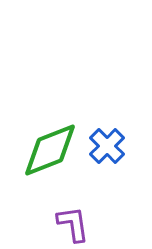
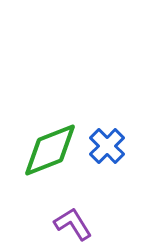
purple L-shape: rotated 24 degrees counterclockwise
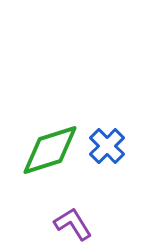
green diamond: rotated 4 degrees clockwise
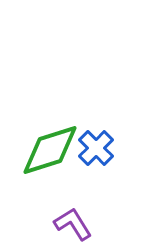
blue cross: moved 11 px left, 2 px down
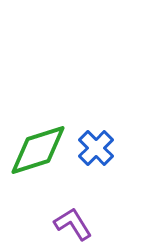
green diamond: moved 12 px left
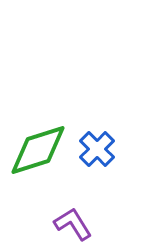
blue cross: moved 1 px right, 1 px down
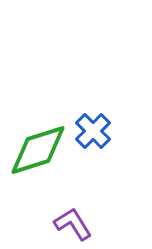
blue cross: moved 4 px left, 18 px up
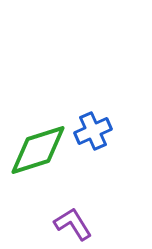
blue cross: rotated 21 degrees clockwise
